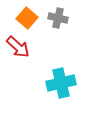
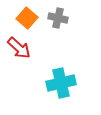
red arrow: moved 1 px right, 1 px down
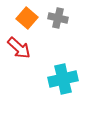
cyan cross: moved 2 px right, 4 px up
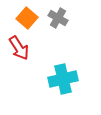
gray cross: rotated 18 degrees clockwise
red arrow: rotated 15 degrees clockwise
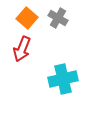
red arrow: moved 3 px right, 1 px down; rotated 55 degrees clockwise
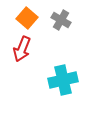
gray cross: moved 3 px right, 2 px down
cyan cross: moved 1 px down
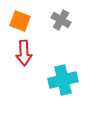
orange square: moved 7 px left, 3 px down; rotated 20 degrees counterclockwise
red arrow: moved 2 px right, 4 px down; rotated 25 degrees counterclockwise
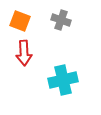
gray cross: rotated 12 degrees counterclockwise
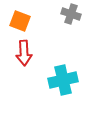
gray cross: moved 10 px right, 6 px up
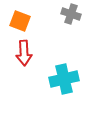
cyan cross: moved 1 px right, 1 px up
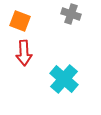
cyan cross: rotated 36 degrees counterclockwise
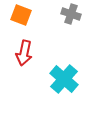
orange square: moved 1 px right, 6 px up
red arrow: rotated 15 degrees clockwise
